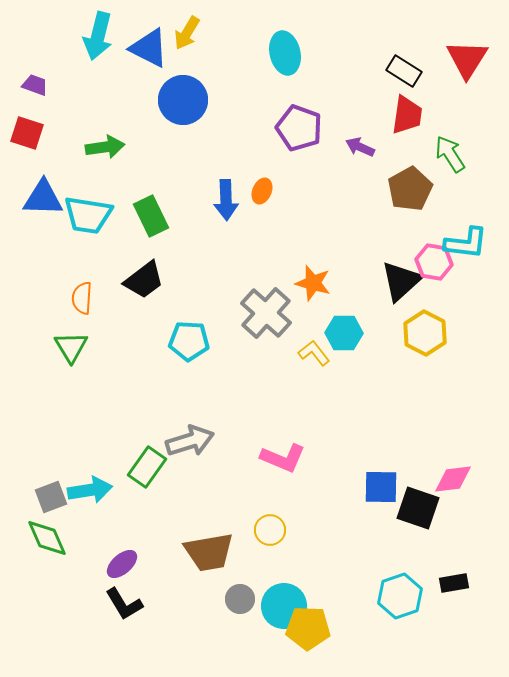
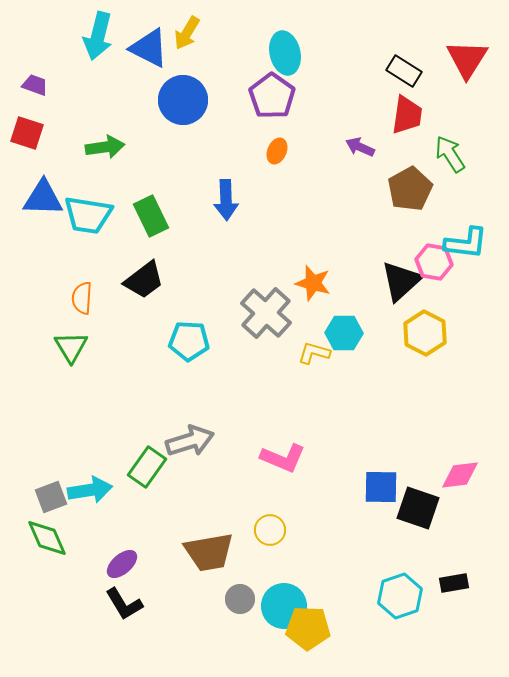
purple pentagon at (299, 128): moved 27 px left, 32 px up; rotated 15 degrees clockwise
orange ellipse at (262, 191): moved 15 px right, 40 px up
yellow L-shape at (314, 353): rotated 36 degrees counterclockwise
pink diamond at (453, 479): moved 7 px right, 4 px up
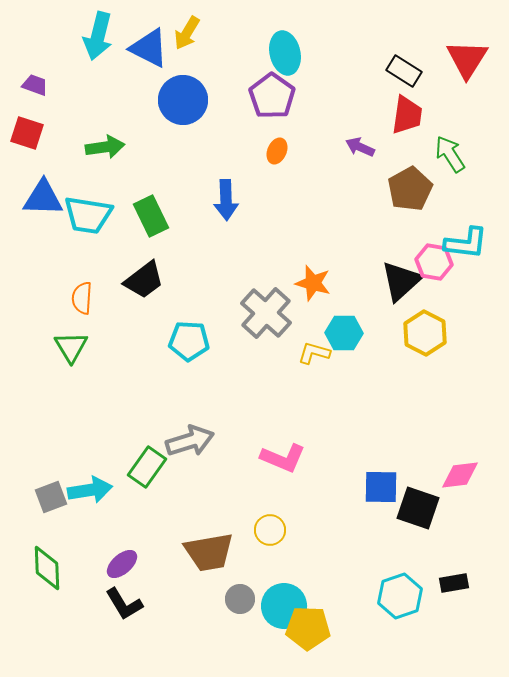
green diamond at (47, 538): moved 30 px down; rotated 21 degrees clockwise
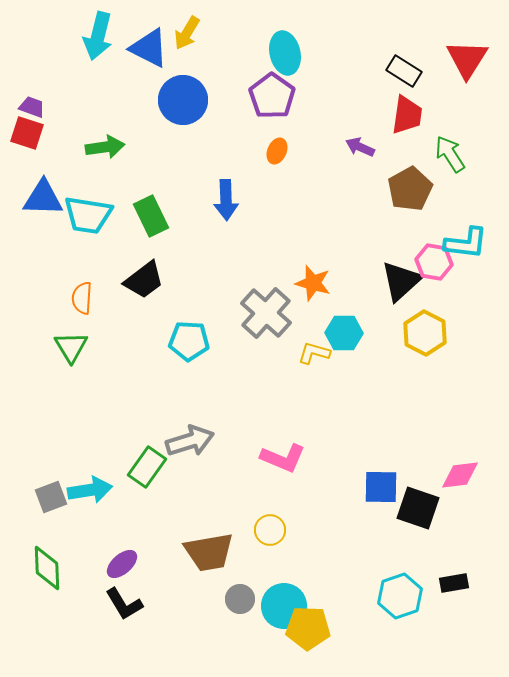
purple trapezoid at (35, 85): moved 3 px left, 22 px down
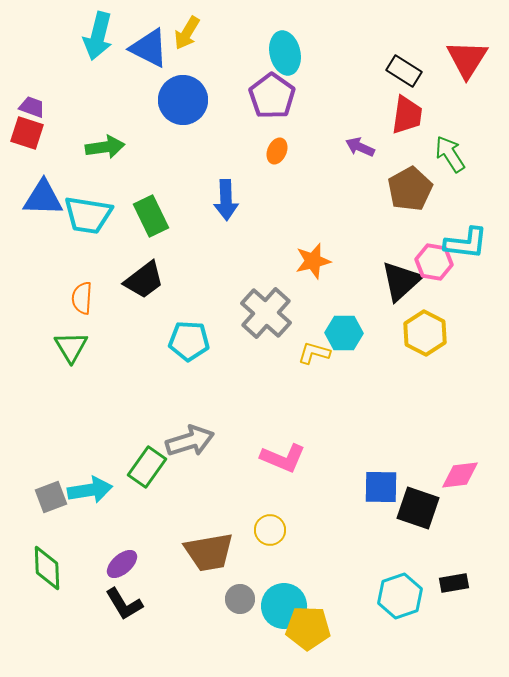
orange star at (313, 283): moved 22 px up; rotated 30 degrees counterclockwise
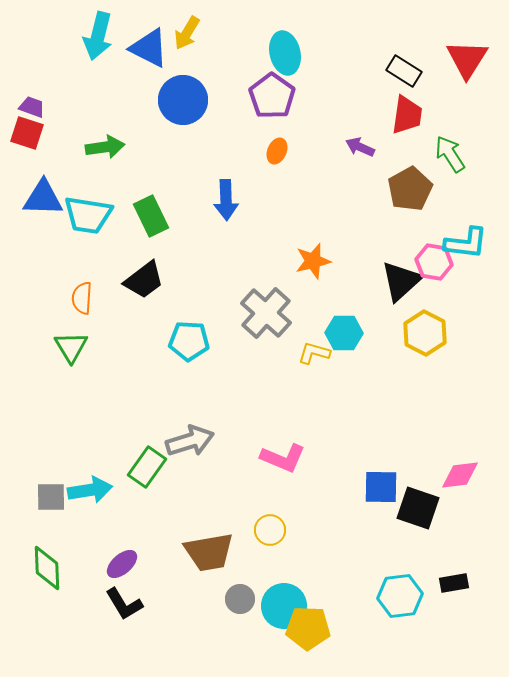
gray square at (51, 497): rotated 20 degrees clockwise
cyan hexagon at (400, 596): rotated 12 degrees clockwise
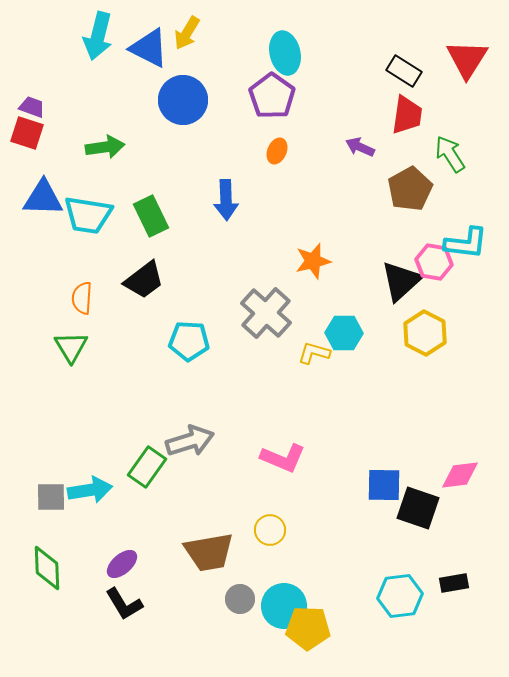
blue square at (381, 487): moved 3 px right, 2 px up
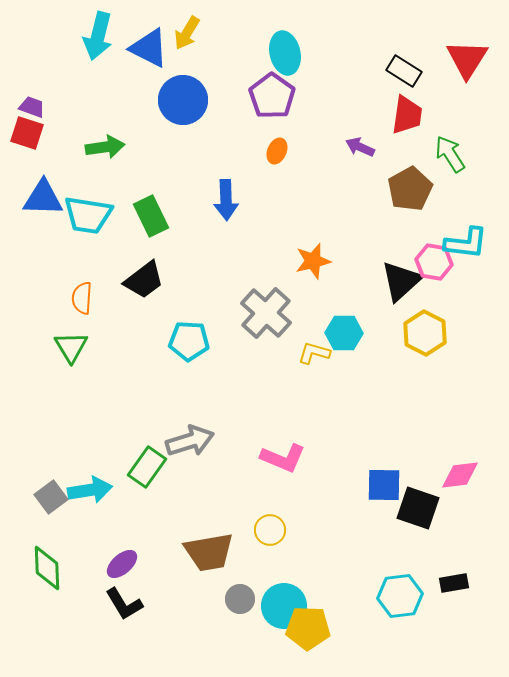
gray square at (51, 497): rotated 36 degrees counterclockwise
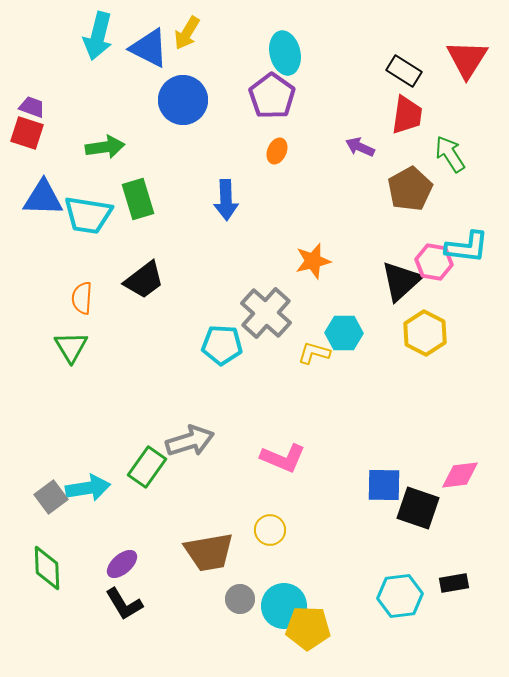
green rectangle at (151, 216): moved 13 px left, 17 px up; rotated 9 degrees clockwise
cyan L-shape at (466, 243): moved 1 px right, 4 px down
cyan pentagon at (189, 341): moved 33 px right, 4 px down
cyan arrow at (90, 490): moved 2 px left, 2 px up
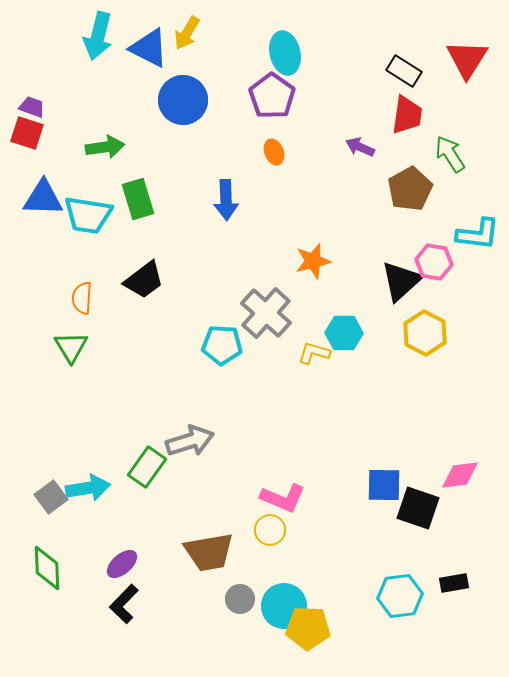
orange ellipse at (277, 151): moved 3 px left, 1 px down; rotated 45 degrees counterclockwise
cyan L-shape at (467, 247): moved 11 px right, 13 px up
pink L-shape at (283, 458): moved 40 px down
black L-shape at (124, 604): rotated 75 degrees clockwise
